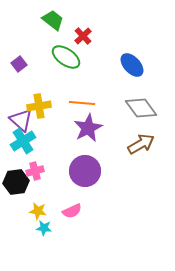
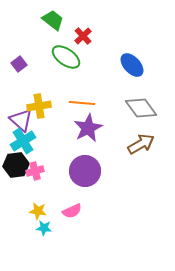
black hexagon: moved 17 px up
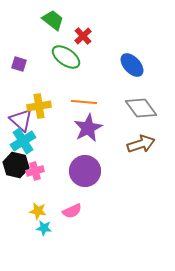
purple square: rotated 35 degrees counterclockwise
orange line: moved 2 px right, 1 px up
brown arrow: rotated 12 degrees clockwise
black hexagon: rotated 20 degrees clockwise
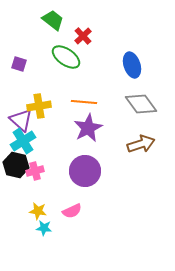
blue ellipse: rotated 25 degrees clockwise
gray diamond: moved 4 px up
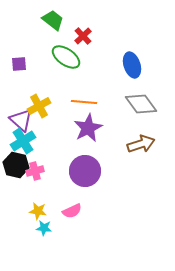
purple square: rotated 21 degrees counterclockwise
yellow cross: rotated 20 degrees counterclockwise
